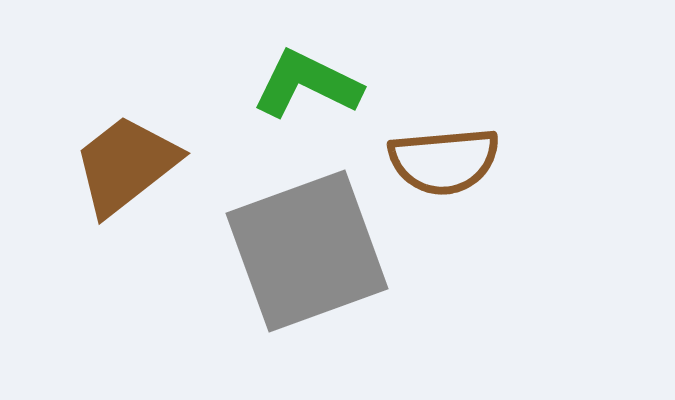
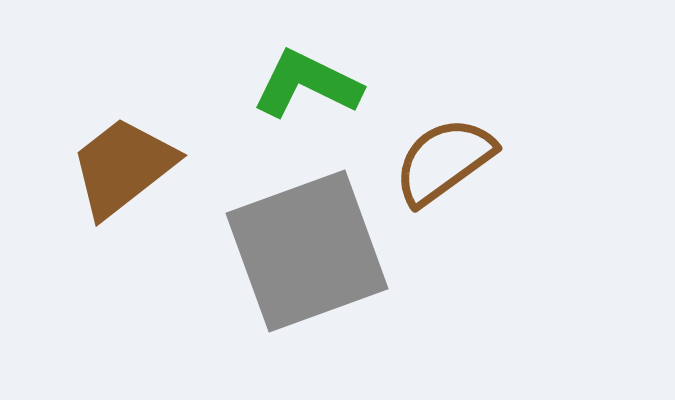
brown semicircle: rotated 149 degrees clockwise
brown trapezoid: moved 3 px left, 2 px down
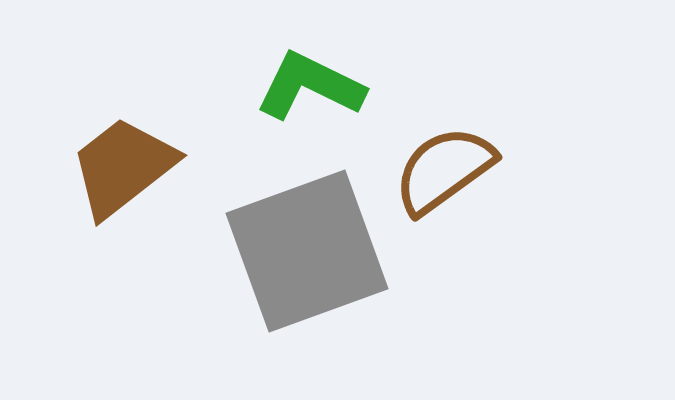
green L-shape: moved 3 px right, 2 px down
brown semicircle: moved 9 px down
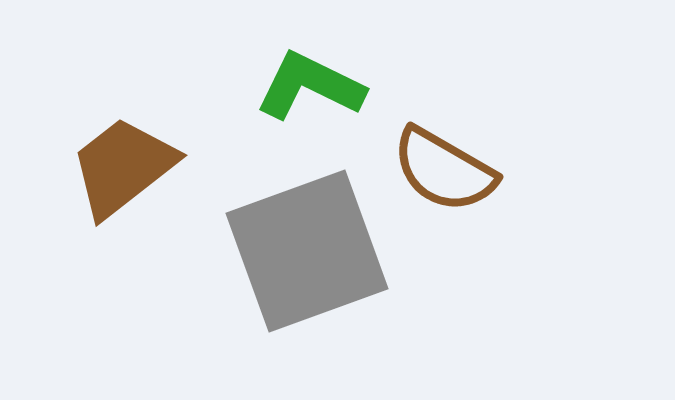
brown semicircle: rotated 114 degrees counterclockwise
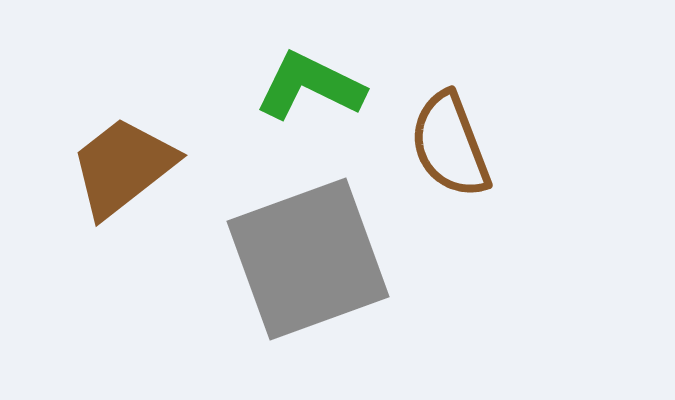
brown semicircle: moved 6 px right, 25 px up; rotated 39 degrees clockwise
gray square: moved 1 px right, 8 px down
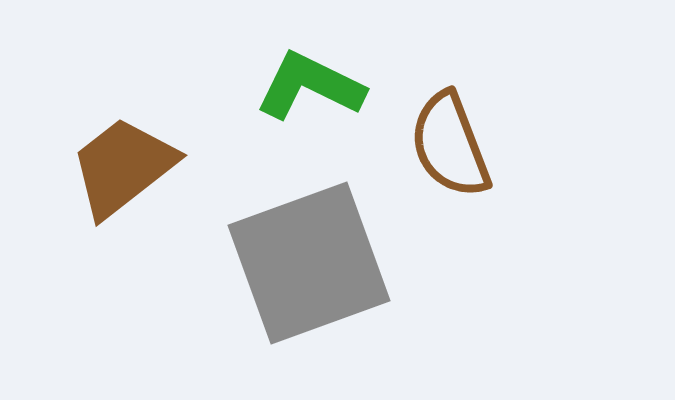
gray square: moved 1 px right, 4 px down
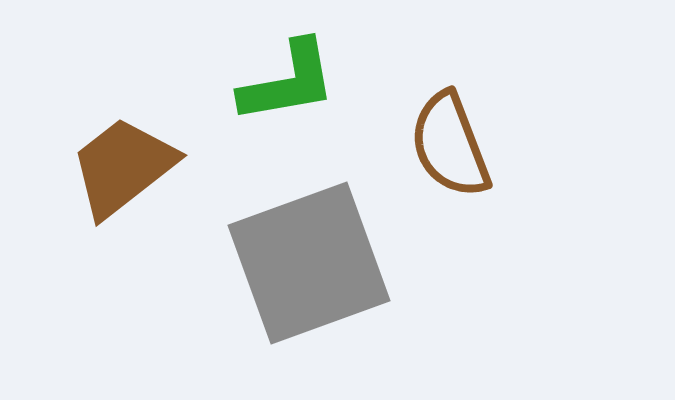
green L-shape: moved 22 px left, 4 px up; rotated 144 degrees clockwise
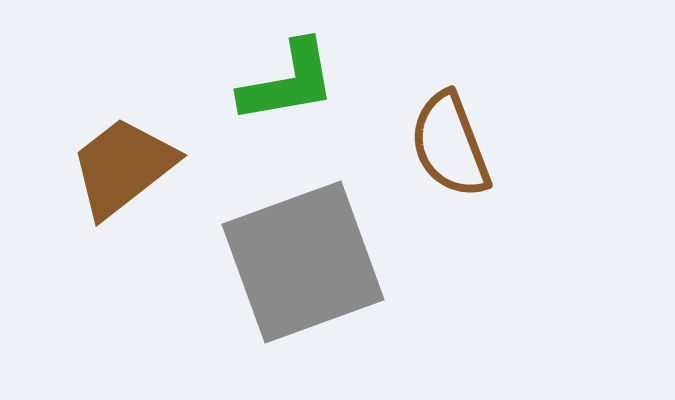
gray square: moved 6 px left, 1 px up
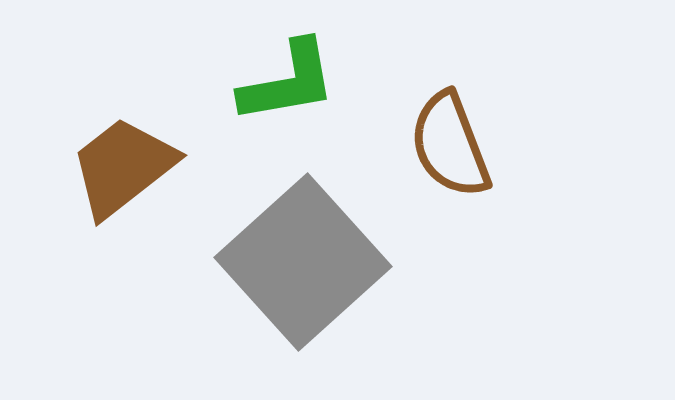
gray square: rotated 22 degrees counterclockwise
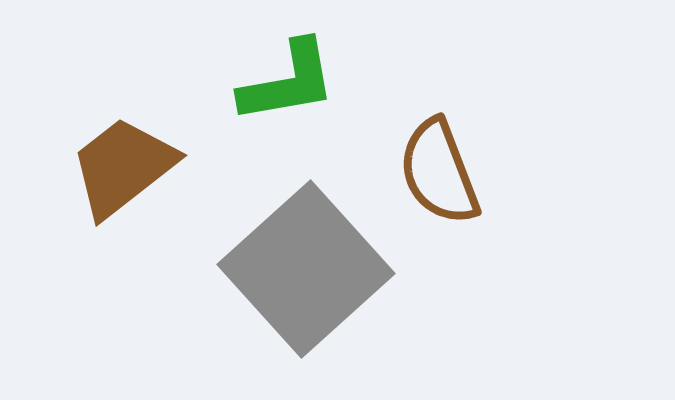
brown semicircle: moved 11 px left, 27 px down
gray square: moved 3 px right, 7 px down
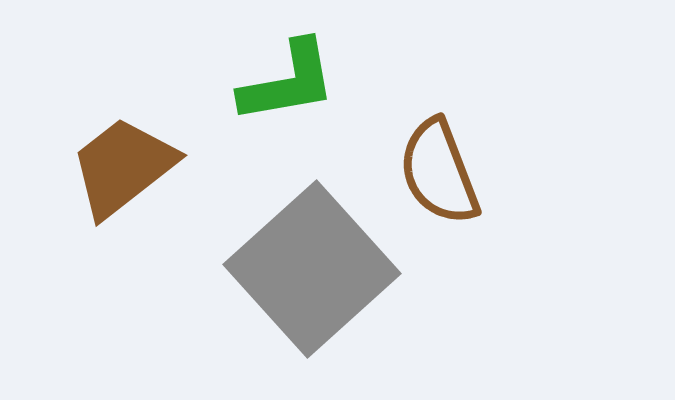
gray square: moved 6 px right
